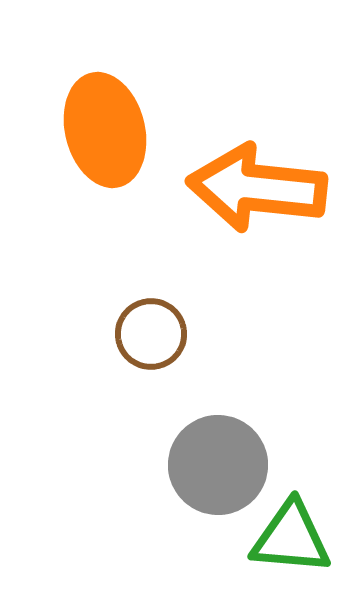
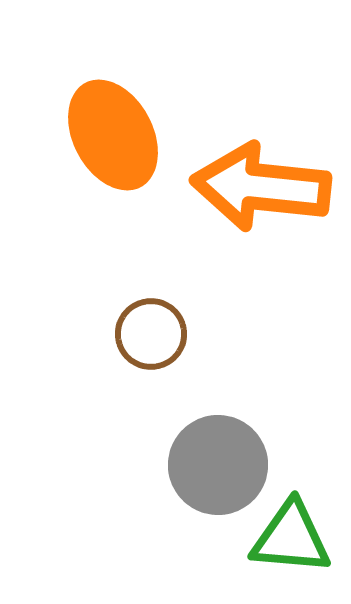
orange ellipse: moved 8 px right, 5 px down; rotated 14 degrees counterclockwise
orange arrow: moved 4 px right, 1 px up
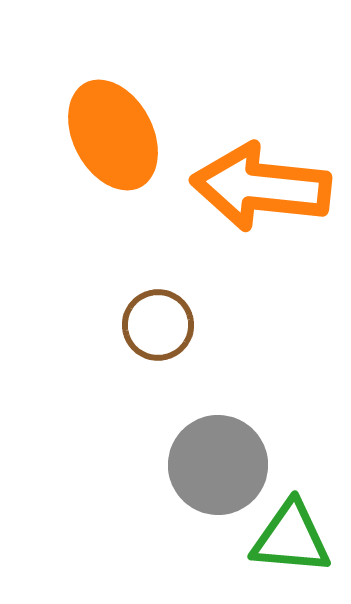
brown circle: moved 7 px right, 9 px up
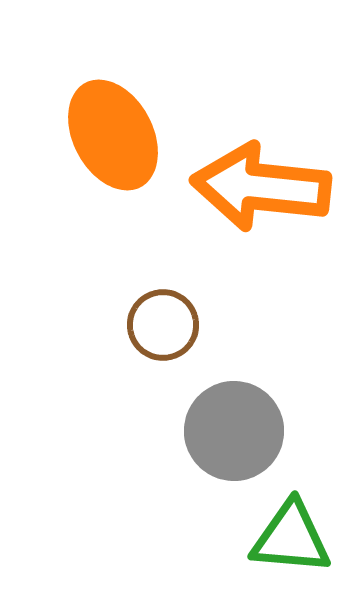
brown circle: moved 5 px right
gray circle: moved 16 px right, 34 px up
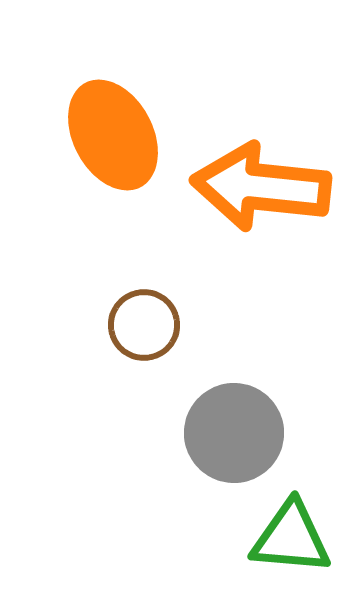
brown circle: moved 19 px left
gray circle: moved 2 px down
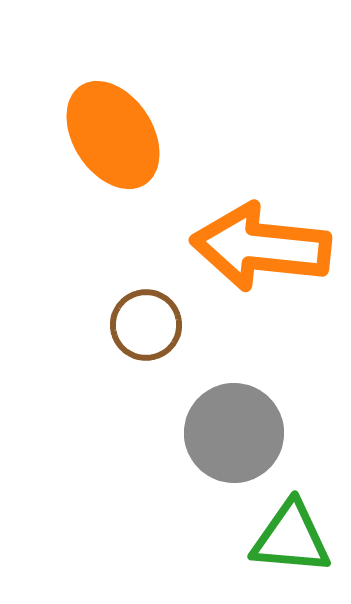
orange ellipse: rotated 5 degrees counterclockwise
orange arrow: moved 60 px down
brown circle: moved 2 px right
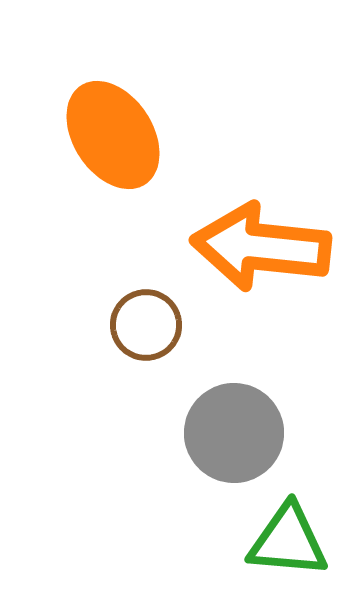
green triangle: moved 3 px left, 3 px down
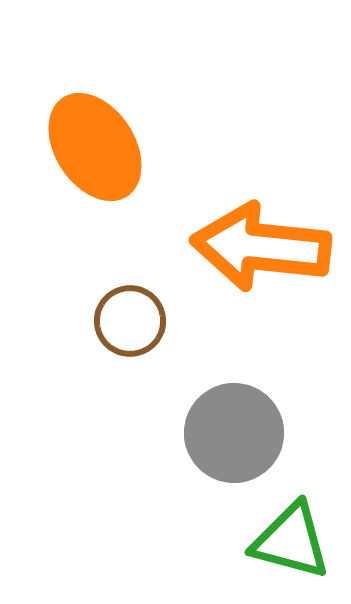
orange ellipse: moved 18 px left, 12 px down
brown circle: moved 16 px left, 4 px up
green triangle: moved 3 px right; rotated 10 degrees clockwise
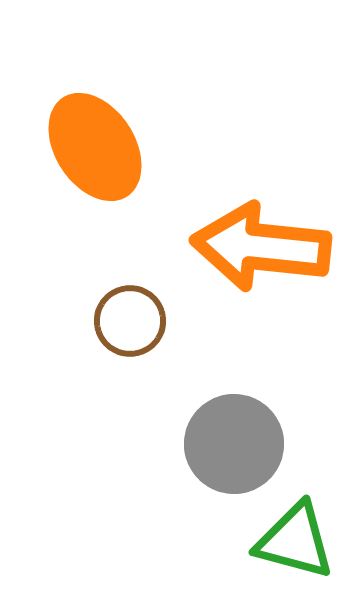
gray circle: moved 11 px down
green triangle: moved 4 px right
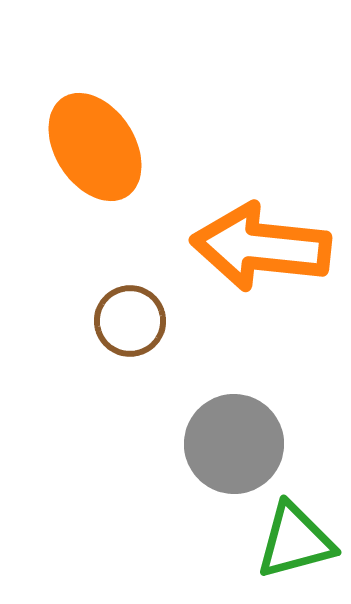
green triangle: rotated 30 degrees counterclockwise
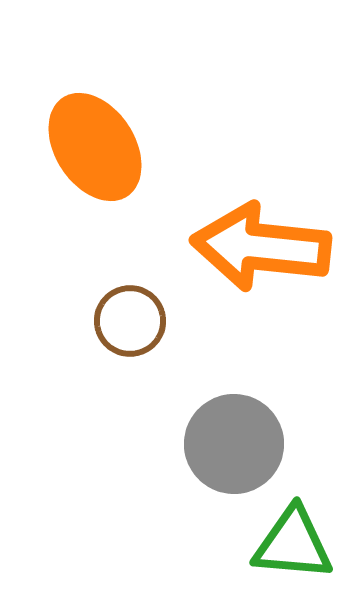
green triangle: moved 2 px left, 3 px down; rotated 20 degrees clockwise
